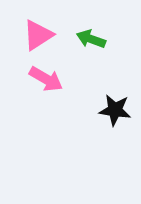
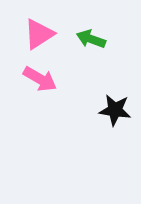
pink triangle: moved 1 px right, 1 px up
pink arrow: moved 6 px left
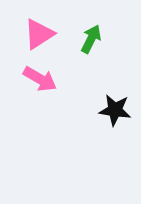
green arrow: rotated 96 degrees clockwise
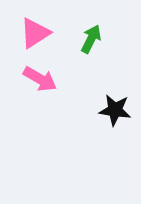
pink triangle: moved 4 px left, 1 px up
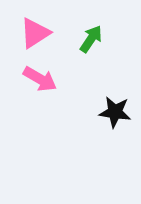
green arrow: rotated 8 degrees clockwise
black star: moved 2 px down
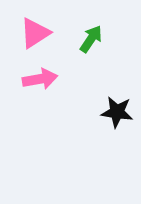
pink arrow: rotated 40 degrees counterclockwise
black star: moved 2 px right
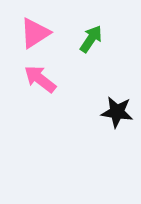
pink arrow: rotated 132 degrees counterclockwise
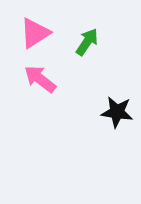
green arrow: moved 4 px left, 3 px down
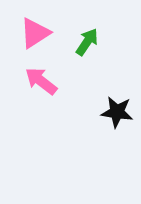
pink arrow: moved 1 px right, 2 px down
